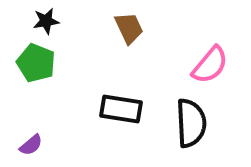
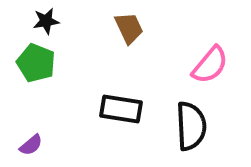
black semicircle: moved 3 px down
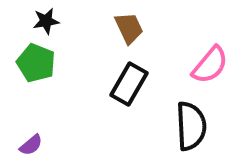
black rectangle: moved 8 px right, 25 px up; rotated 69 degrees counterclockwise
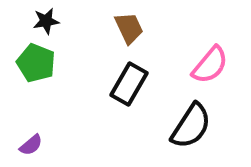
black semicircle: rotated 36 degrees clockwise
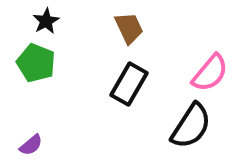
black star: rotated 20 degrees counterclockwise
pink semicircle: moved 8 px down
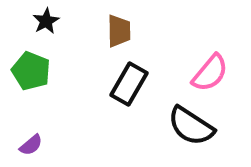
brown trapezoid: moved 10 px left, 3 px down; rotated 24 degrees clockwise
green pentagon: moved 5 px left, 8 px down
black semicircle: rotated 90 degrees clockwise
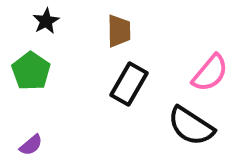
green pentagon: rotated 12 degrees clockwise
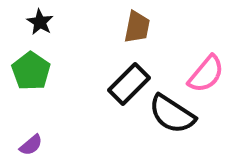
black star: moved 6 px left, 1 px down; rotated 12 degrees counterclockwise
brown trapezoid: moved 18 px right, 4 px up; rotated 12 degrees clockwise
pink semicircle: moved 4 px left, 1 px down
black rectangle: rotated 15 degrees clockwise
black semicircle: moved 19 px left, 12 px up
